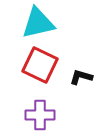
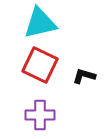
cyan triangle: moved 2 px right
black L-shape: moved 3 px right, 1 px up
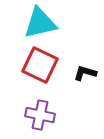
black L-shape: moved 1 px right, 3 px up
purple cross: rotated 12 degrees clockwise
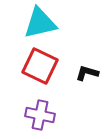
red square: moved 1 px down
black L-shape: moved 2 px right
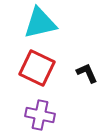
red square: moved 3 px left, 2 px down
black L-shape: rotated 50 degrees clockwise
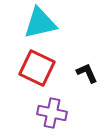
purple cross: moved 12 px right, 2 px up
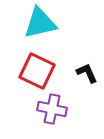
red square: moved 3 px down
purple cross: moved 4 px up
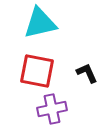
red square: rotated 15 degrees counterclockwise
purple cross: rotated 24 degrees counterclockwise
